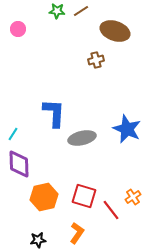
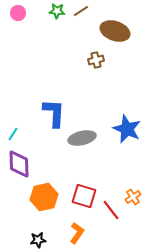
pink circle: moved 16 px up
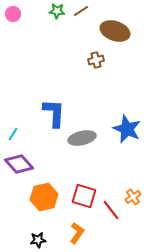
pink circle: moved 5 px left, 1 px down
purple diamond: rotated 40 degrees counterclockwise
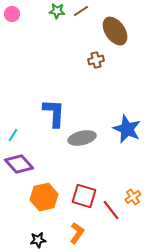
pink circle: moved 1 px left
brown ellipse: rotated 36 degrees clockwise
cyan line: moved 1 px down
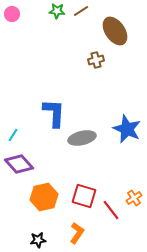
orange cross: moved 1 px right, 1 px down
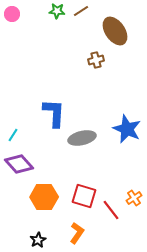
orange hexagon: rotated 12 degrees clockwise
black star: rotated 21 degrees counterclockwise
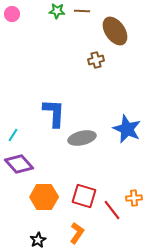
brown line: moved 1 px right; rotated 35 degrees clockwise
orange cross: rotated 28 degrees clockwise
red line: moved 1 px right
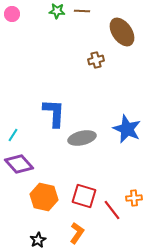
brown ellipse: moved 7 px right, 1 px down
orange hexagon: rotated 12 degrees clockwise
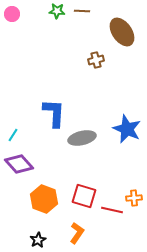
orange hexagon: moved 2 px down; rotated 8 degrees clockwise
red line: rotated 40 degrees counterclockwise
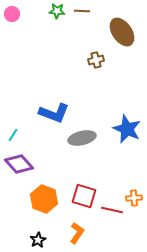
blue L-shape: rotated 108 degrees clockwise
